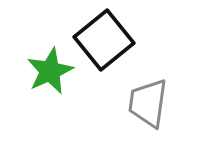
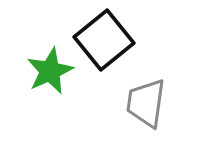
gray trapezoid: moved 2 px left
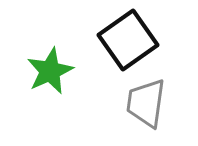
black square: moved 24 px right; rotated 4 degrees clockwise
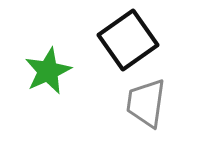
green star: moved 2 px left
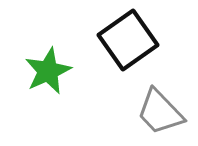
gray trapezoid: moved 14 px right, 9 px down; rotated 52 degrees counterclockwise
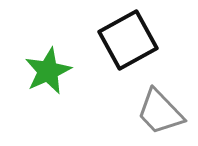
black square: rotated 6 degrees clockwise
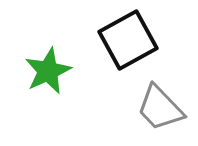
gray trapezoid: moved 4 px up
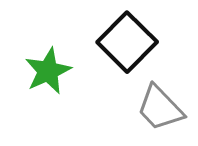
black square: moved 1 px left, 2 px down; rotated 16 degrees counterclockwise
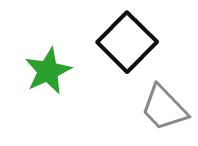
gray trapezoid: moved 4 px right
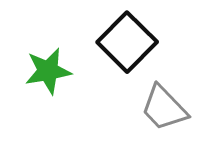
green star: rotated 15 degrees clockwise
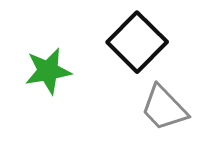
black square: moved 10 px right
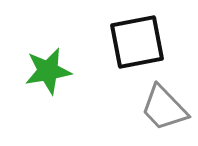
black square: rotated 34 degrees clockwise
